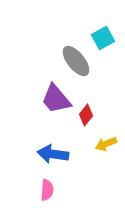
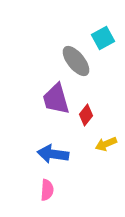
purple trapezoid: rotated 24 degrees clockwise
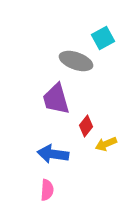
gray ellipse: rotated 32 degrees counterclockwise
red diamond: moved 11 px down
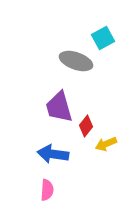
purple trapezoid: moved 3 px right, 8 px down
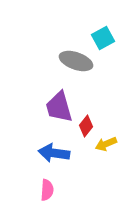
blue arrow: moved 1 px right, 1 px up
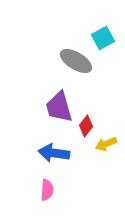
gray ellipse: rotated 12 degrees clockwise
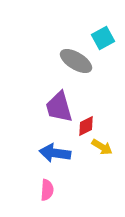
red diamond: rotated 25 degrees clockwise
yellow arrow: moved 4 px left, 3 px down; rotated 125 degrees counterclockwise
blue arrow: moved 1 px right
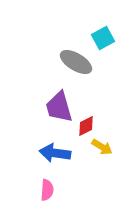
gray ellipse: moved 1 px down
